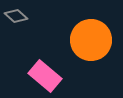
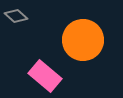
orange circle: moved 8 px left
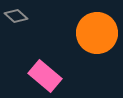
orange circle: moved 14 px right, 7 px up
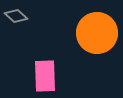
pink rectangle: rotated 48 degrees clockwise
